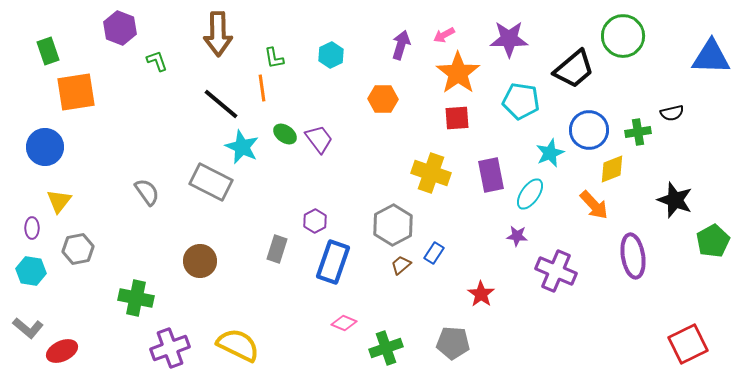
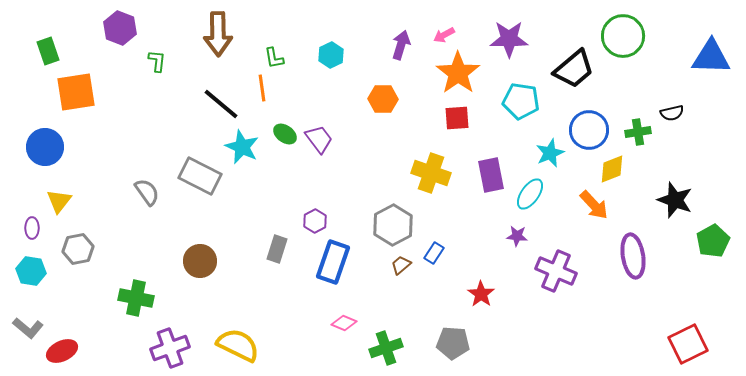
green L-shape at (157, 61): rotated 25 degrees clockwise
gray rectangle at (211, 182): moved 11 px left, 6 px up
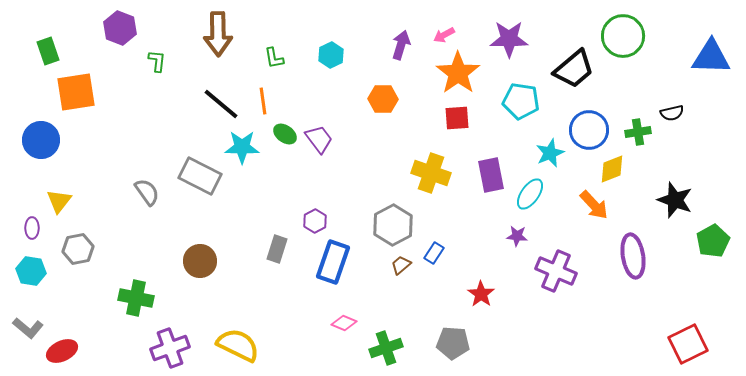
orange line at (262, 88): moved 1 px right, 13 px down
blue circle at (45, 147): moved 4 px left, 7 px up
cyan star at (242, 147): rotated 24 degrees counterclockwise
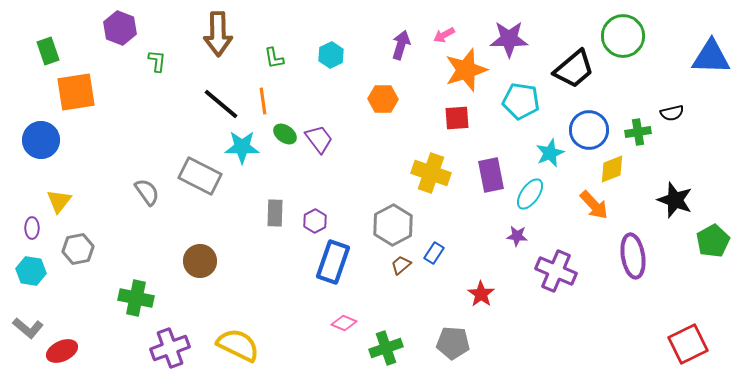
orange star at (458, 73): moved 8 px right, 3 px up; rotated 18 degrees clockwise
gray rectangle at (277, 249): moved 2 px left, 36 px up; rotated 16 degrees counterclockwise
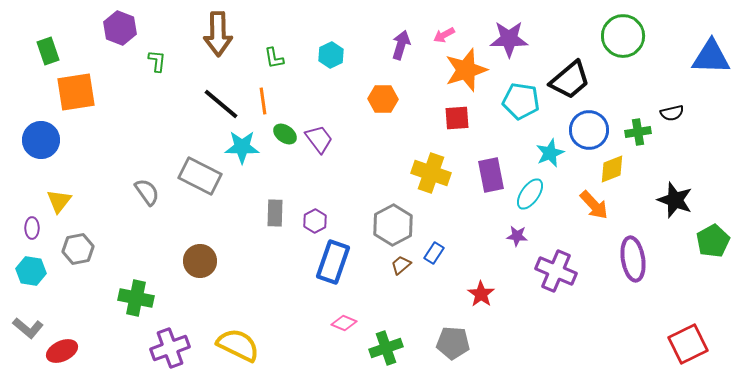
black trapezoid at (574, 69): moved 4 px left, 11 px down
purple ellipse at (633, 256): moved 3 px down
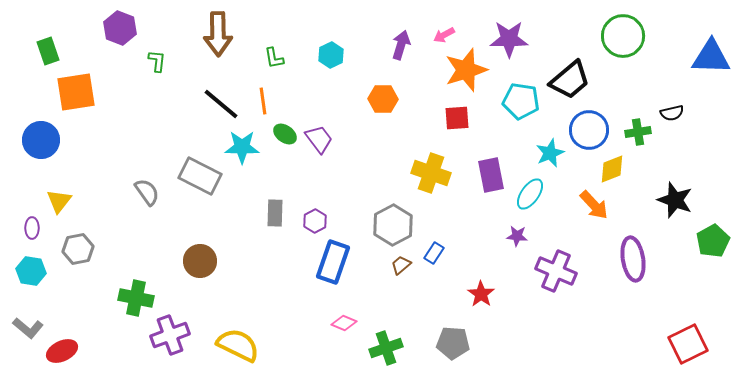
purple cross at (170, 348): moved 13 px up
